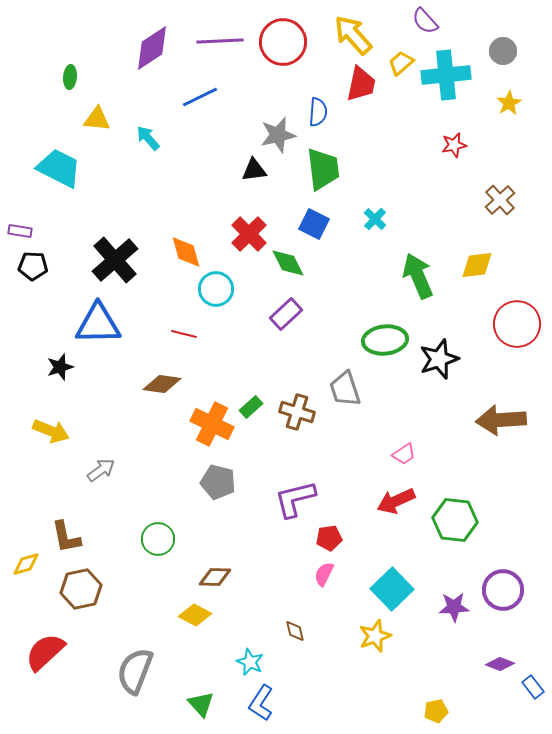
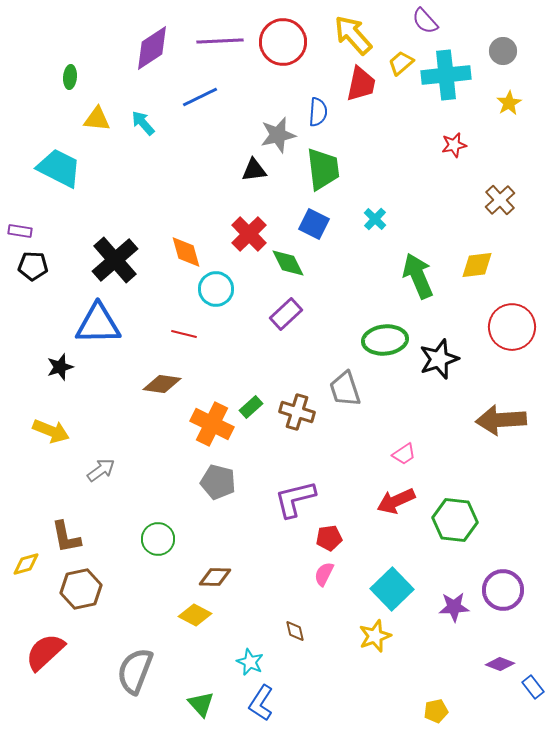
cyan arrow at (148, 138): moved 5 px left, 15 px up
red circle at (517, 324): moved 5 px left, 3 px down
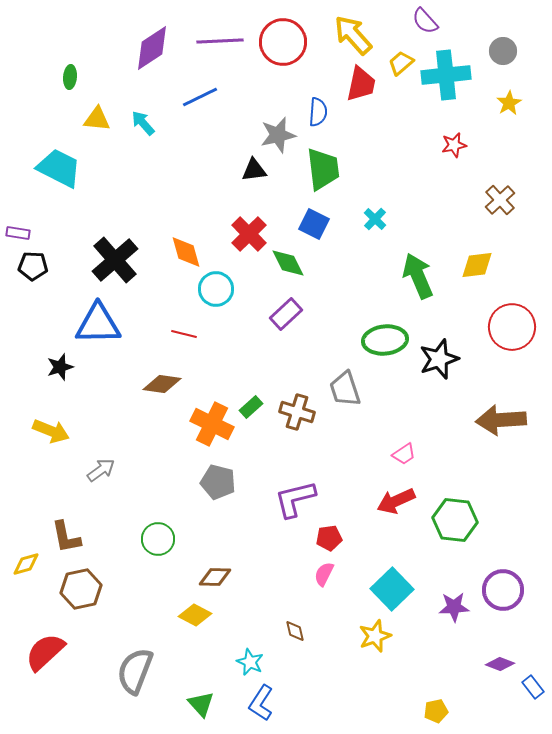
purple rectangle at (20, 231): moved 2 px left, 2 px down
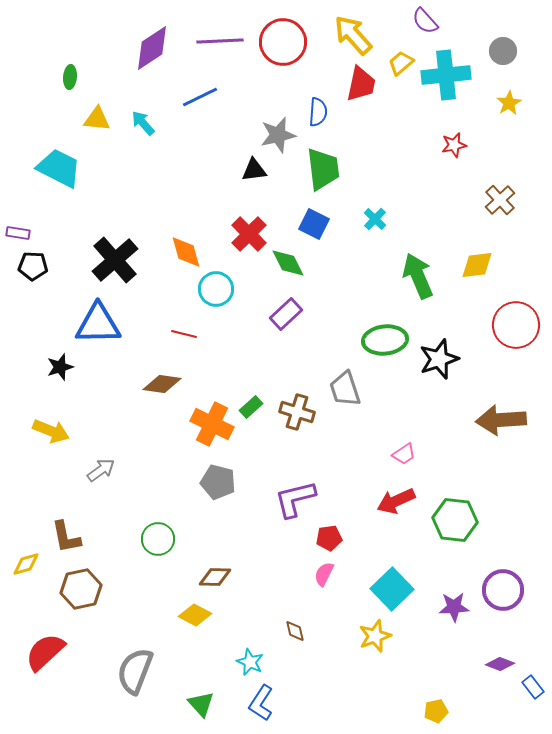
red circle at (512, 327): moved 4 px right, 2 px up
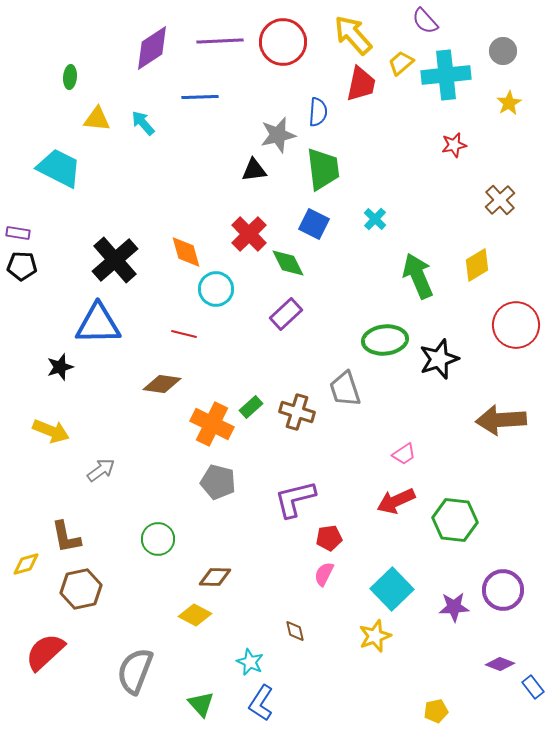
blue line at (200, 97): rotated 24 degrees clockwise
yellow diamond at (477, 265): rotated 24 degrees counterclockwise
black pentagon at (33, 266): moved 11 px left
